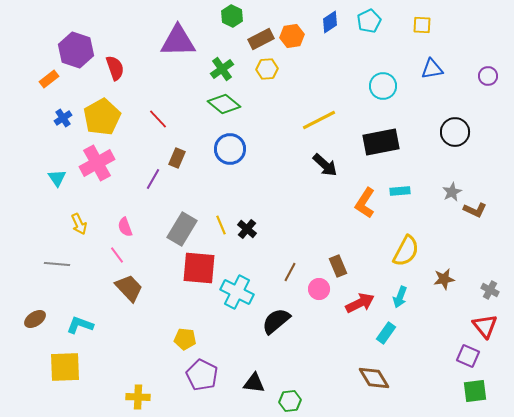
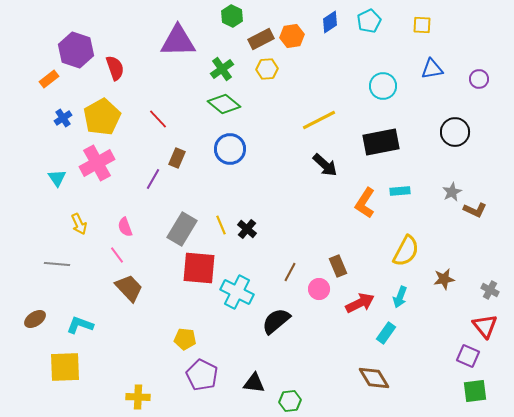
purple circle at (488, 76): moved 9 px left, 3 px down
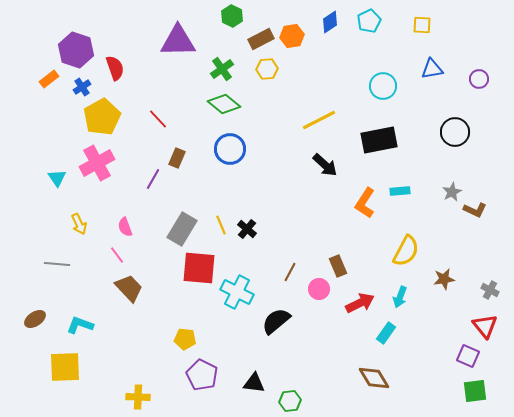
blue cross at (63, 118): moved 19 px right, 31 px up
black rectangle at (381, 142): moved 2 px left, 2 px up
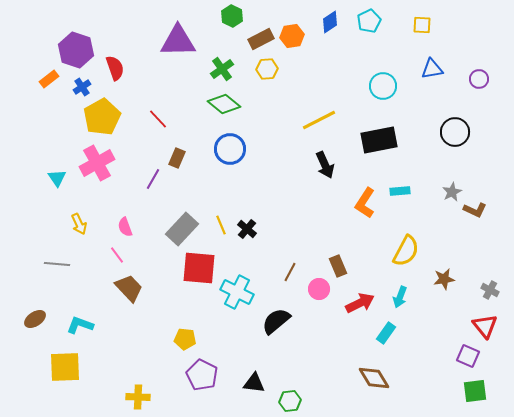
black arrow at (325, 165): rotated 24 degrees clockwise
gray rectangle at (182, 229): rotated 12 degrees clockwise
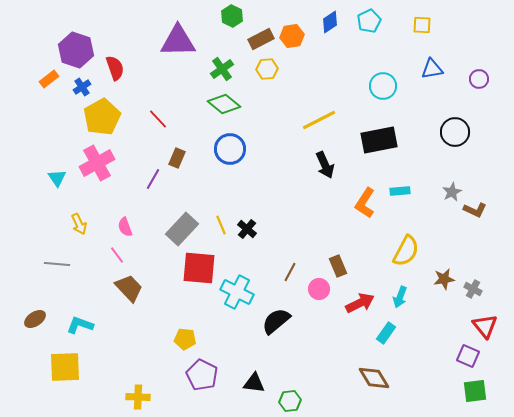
gray cross at (490, 290): moved 17 px left, 1 px up
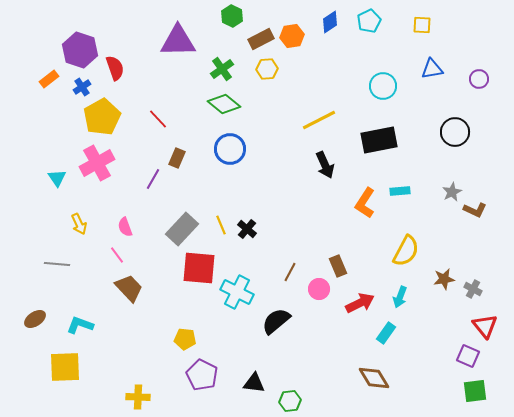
purple hexagon at (76, 50): moved 4 px right
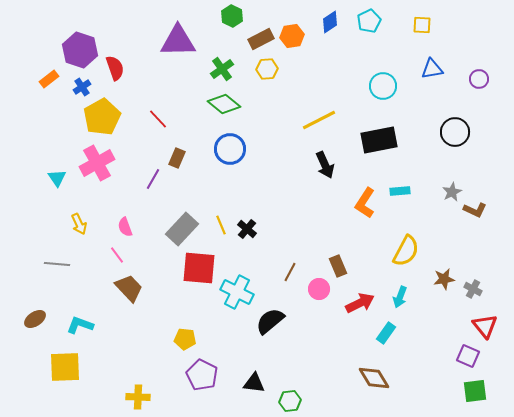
black semicircle at (276, 321): moved 6 px left
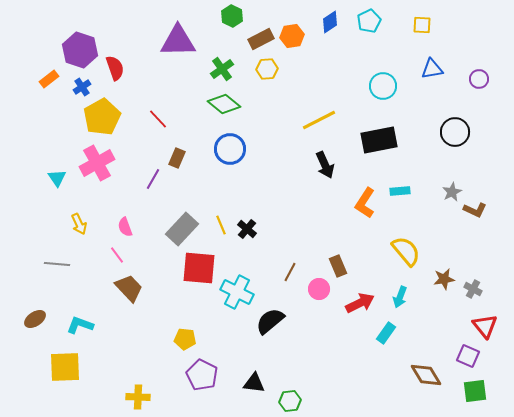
yellow semicircle at (406, 251): rotated 68 degrees counterclockwise
brown diamond at (374, 378): moved 52 px right, 3 px up
